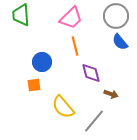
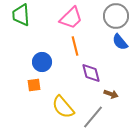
gray line: moved 1 px left, 4 px up
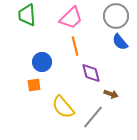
green trapezoid: moved 6 px right
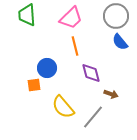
blue circle: moved 5 px right, 6 px down
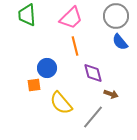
purple diamond: moved 2 px right
yellow semicircle: moved 2 px left, 4 px up
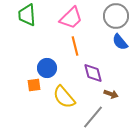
yellow semicircle: moved 3 px right, 6 px up
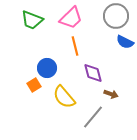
green trapezoid: moved 5 px right, 5 px down; rotated 65 degrees counterclockwise
blue semicircle: moved 5 px right; rotated 24 degrees counterclockwise
orange square: rotated 24 degrees counterclockwise
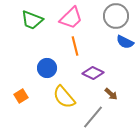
purple diamond: rotated 50 degrees counterclockwise
orange square: moved 13 px left, 11 px down
brown arrow: rotated 24 degrees clockwise
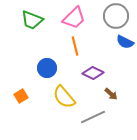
pink trapezoid: moved 3 px right
gray line: rotated 25 degrees clockwise
